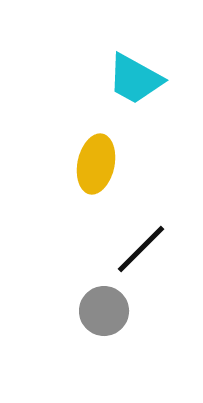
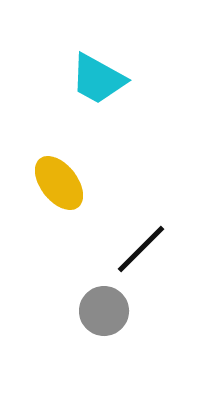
cyan trapezoid: moved 37 px left
yellow ellipse: moved 37 px left, 19 px down; rotated 50 degrees counterclockwise
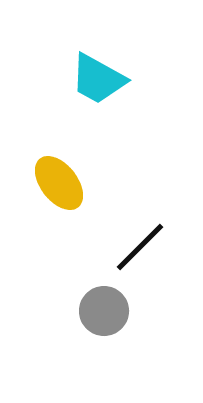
black line: moved 1 px left, 2 px up
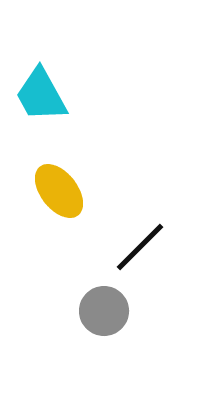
cyan trapezoid: moved 57 px left, 16 px down; rotated 32 degrees clockwise
yellow ellipse: moved 8 px down
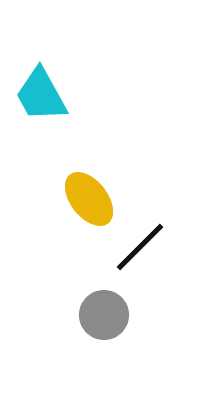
yellow ellipse: moved 30 px right, 8 px down
gray circle: moved 4 px down
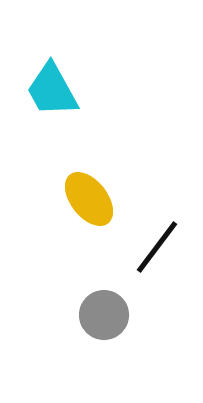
cyan trapezoid: moved 11 px right, 5 px up
black line: moved 17 px right; rotated 8 degrees counterclockwise
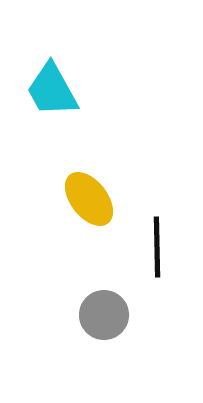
black line: rotated 38 degrees counterclockwise
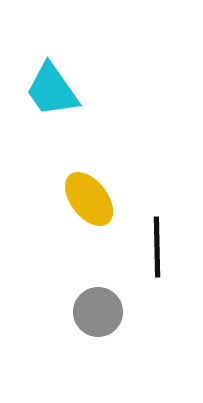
cyan trapezoid: rotated 6 degrees counterclockwise
gray circle: moved 6 px left, 3 px up
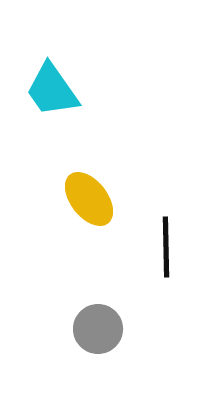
black line: moved 9 px right
gray circle: moved 17 px down
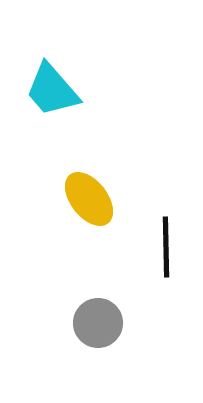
cyan trapezoid: rotated 6 degrees counterclockwise
gray circle: moved 6 px up
